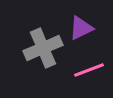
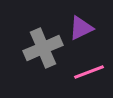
pink line: moved 2 px down
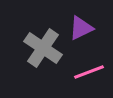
gray cross: rotated 33 degrees counterclockwise
